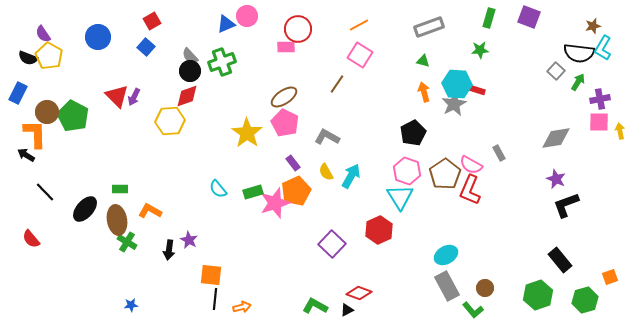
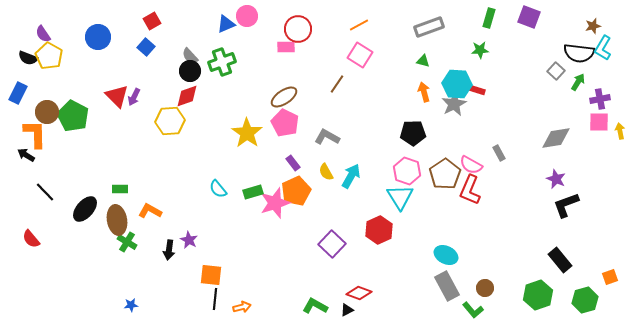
black pentagon at (413, 133): rotated 25 degrees clockwise
cyan ellipse at (446, 255): rotated 55 degrees clockwise
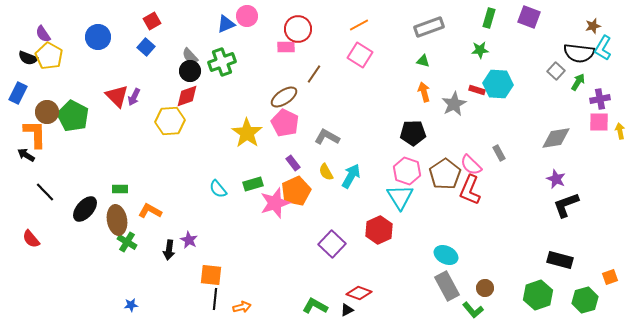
brown line at (337, 84): moved 23 px left, 10 px up
cyan hexagon at (457, 84): moved 41 px right
pink semicircle at (471, 165): rotated 15 degrees clockwise
green rectangle at (253, 192): moved 8 px up
black rectangle at (560, 260): rotated 35 degrees counterclockwise
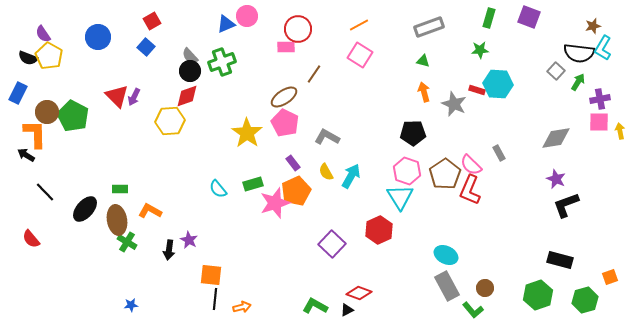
gray star at (454, 104): rotated 20 degrees counterclockwise
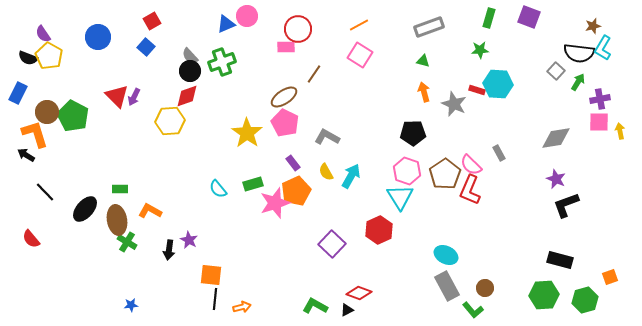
orange L-shape at (35, 134): rotated 16 degrees counterclockwise
green hexagon at (538, 295): moved 6 px right; rotated 16 degrees clockwise
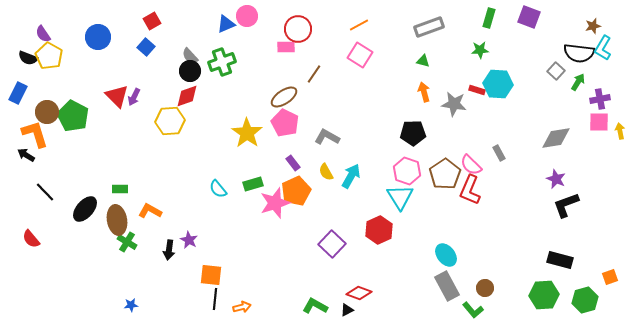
gray star at (454, 104): rotated 15 degrees counterclockwise
cyan ellipse at (446, 255): rotated 25 degrees clockwise
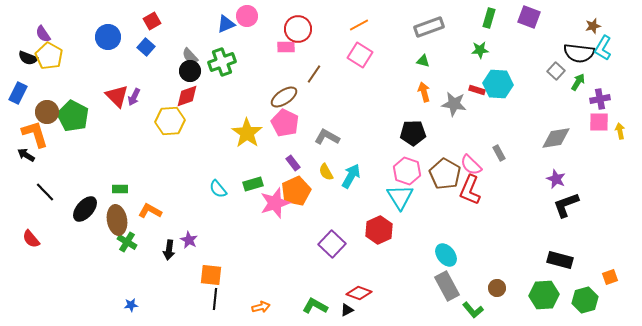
blue circle at (98, 37): moved 10 px right
brown pentagon at (445, 174): rotated 8 degrees counterclockwise
brown circle at (485, 288): moved 12 px right
orange arrow at (242, 307): moved 19 px right
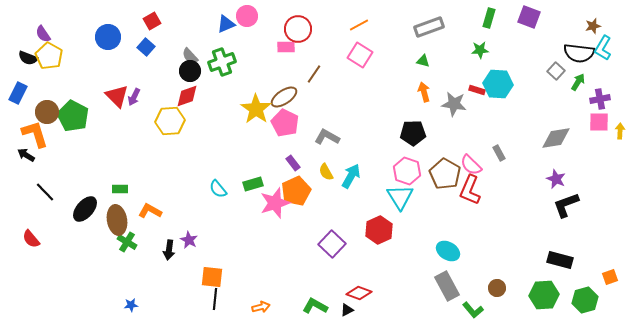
yellow arrow at (620, 131): rotated 14 degrees clockwise
yellow star at (247, 133): moved 9 px right, 24 px up
cyan ellipse at (446, 255): moved 2 px right, 4 px up; rotated 20 degrees counterclockwise
orange square at (211, 275): moved 1 px right, 2 px down
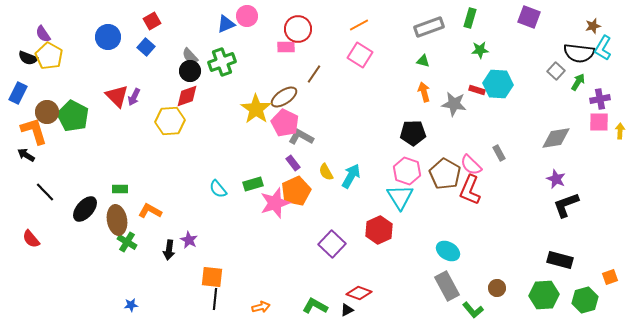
green rectangle at (489, 18): moved 19 px left
orange L-shape at (35, 134): moved 1 px left, 3 px up
gray L-shape at (327, 137): moved 26 px left
